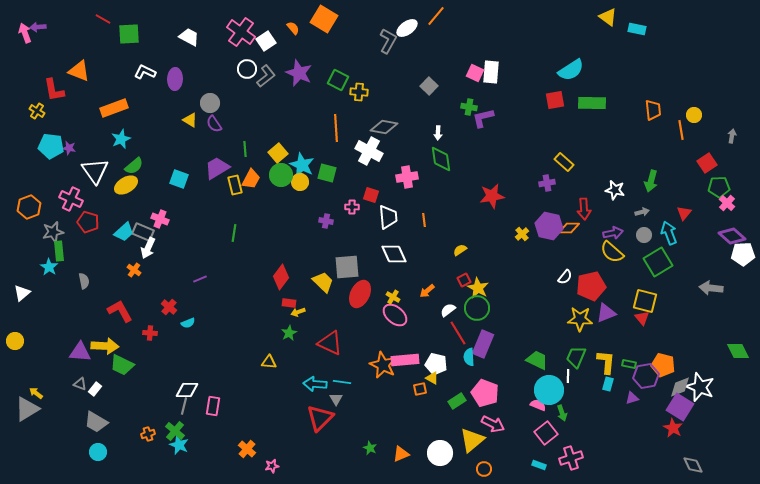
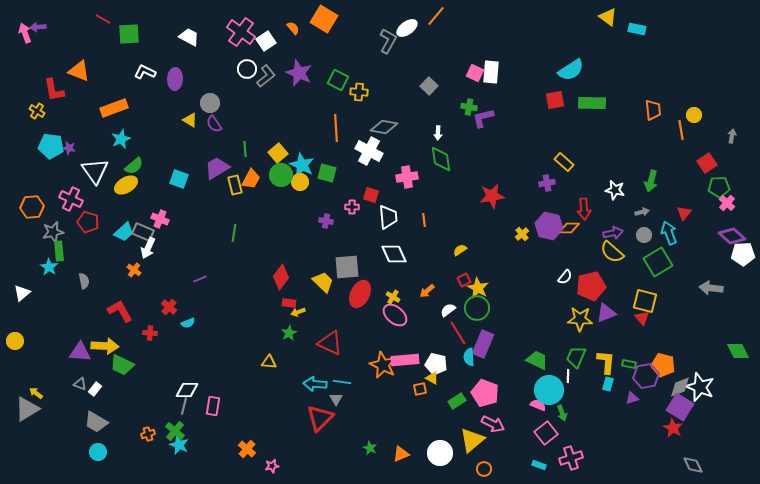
orange hexagon at (29, 207): moved 3 px right; rotated 15 degrees clockwise
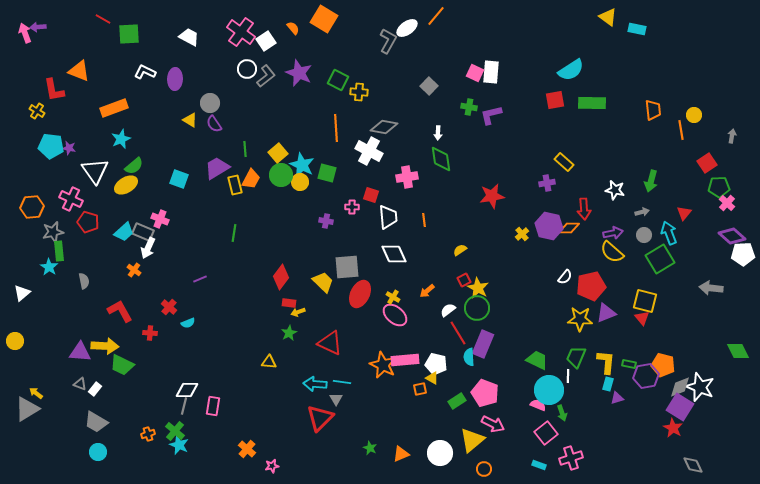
purple L-shape at (483, 118): moved 8 px right, 3 px up
green square at (658, 262): moved 2 px right, 3 px up
purple triangle at (632, 398): moved 15 px left
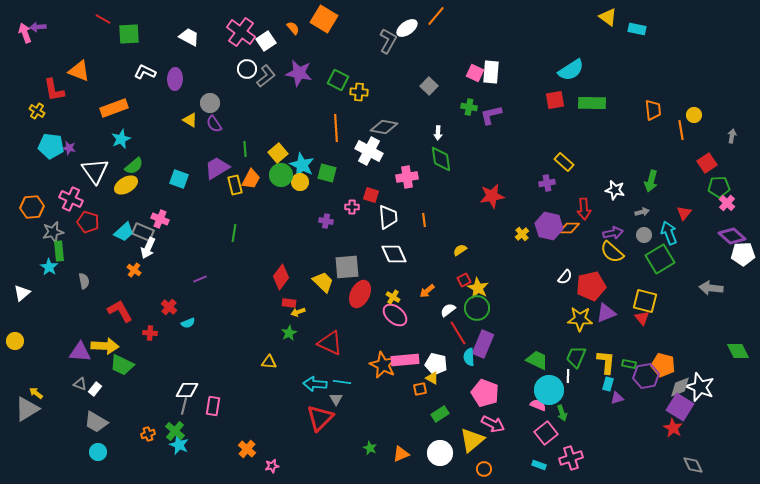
purple star at (299, 73): rotated 12 degrees counterclockwise
green rectangle at (457, 401): moved 17 px left, 13 px down
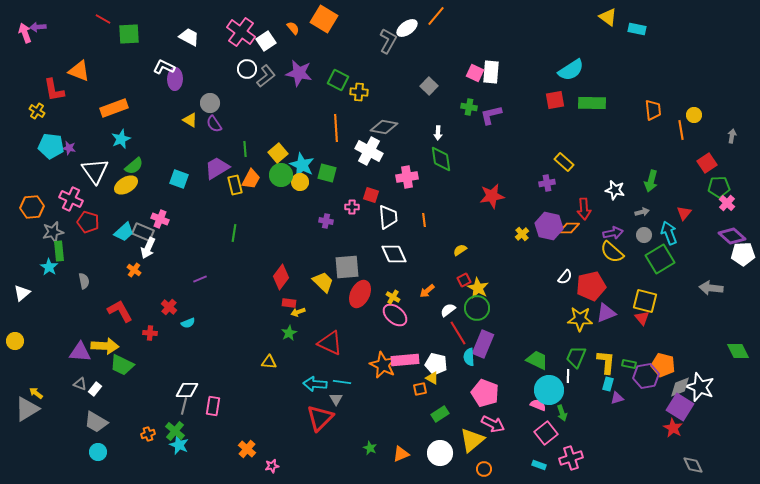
white L-shape at (145, 72): moved 19 px right, 5 px up
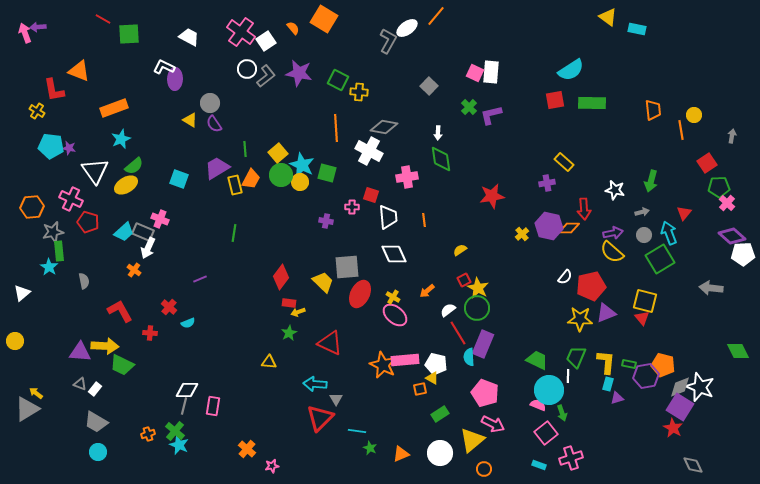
green cross at (469, 107): rotated 35 degrees clockwise
cyan line at (342, 382): moved 15 px right, 49 px down
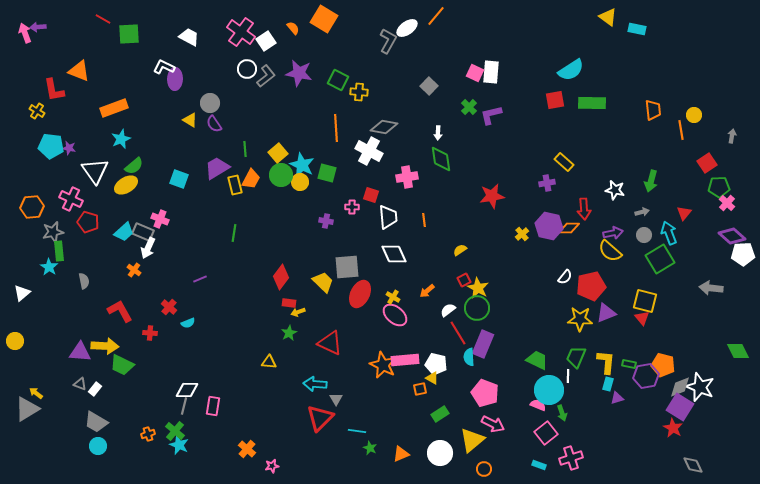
yellow semicircle at (612, 252): moved 2 px left, 1 px up
cyan circle at (98, 452): moved 6 px up
